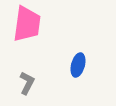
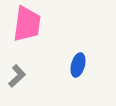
gray L-shape: moved 10 px left, 7 px up; rotated 20 degrees clockwise
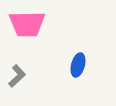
pink trapezoid: rotated 81 degrees clockwise
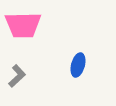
pink trapezoid: moved 4 px left, 1 px down
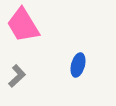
pink trapezoid: rotated 60 degrees clockwise
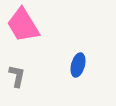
gray L-shape: rotated 35 degrees counterclockwise
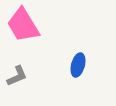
gray L-shape: rotated 55 degrees clockwise
